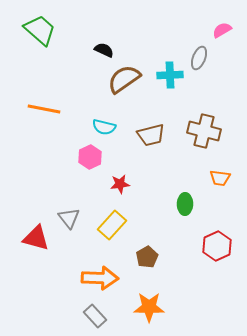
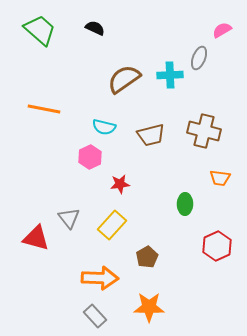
black semicircle: moved 9 px left, 22 px up
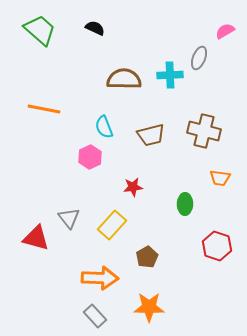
pink semicircle: moved 3 px right, 1 px down
brown semicircle: rotated 36 degrees clockwise
cyan semicircle: rotated 55 degrees clockwise
red star: moved 13 px right, 3 px down
red hexagon: rotated 16 degrees counterclockwise
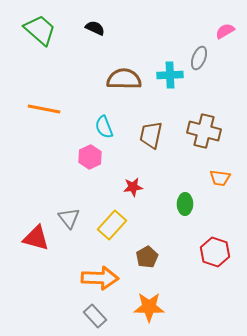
brown trapezoid: rotated 116 degrees clockwise
red hexagon: moved 2 px left, 6 px down
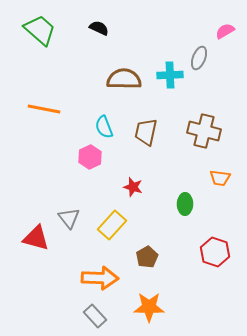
black semicircle: moved 4 px right
brown trapezoid: moved 5 px left, 3 px up
red star: rotated 24 degrees clockwise
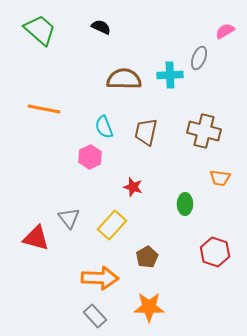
black semicircle: moved 2 px right, 1 px up
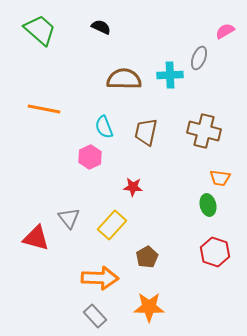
red star: rotated 12 degrees counterclockwise
green ellipse: moved 23 px right, 1 px down; rotated 15 degrees counterclockwise
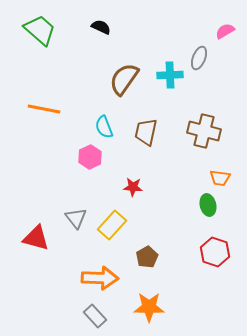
brown semicircle: rotated 56 degrees counterclockwise
gray triangle: moved 7 px right
